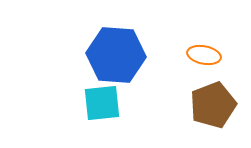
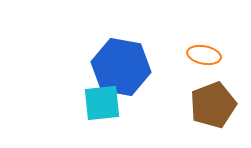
blue hexagon: moved 5 px right, 12 px down; rotated 6 degrees clockwise
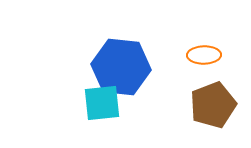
orange ellipse: rotated 12 degrees counterclockwise
blue hexagon: rotated 4 degrees counterclockwise
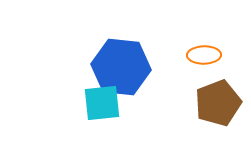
brown pentagon: moved 5 px right, 2 px up
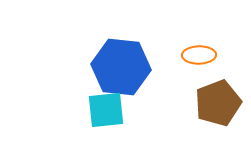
orange ellipse: moved 5 px left
cyan square: moved 4 px right, 7 px down
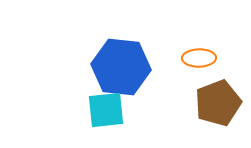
orange ellipse: moved 3 px down
